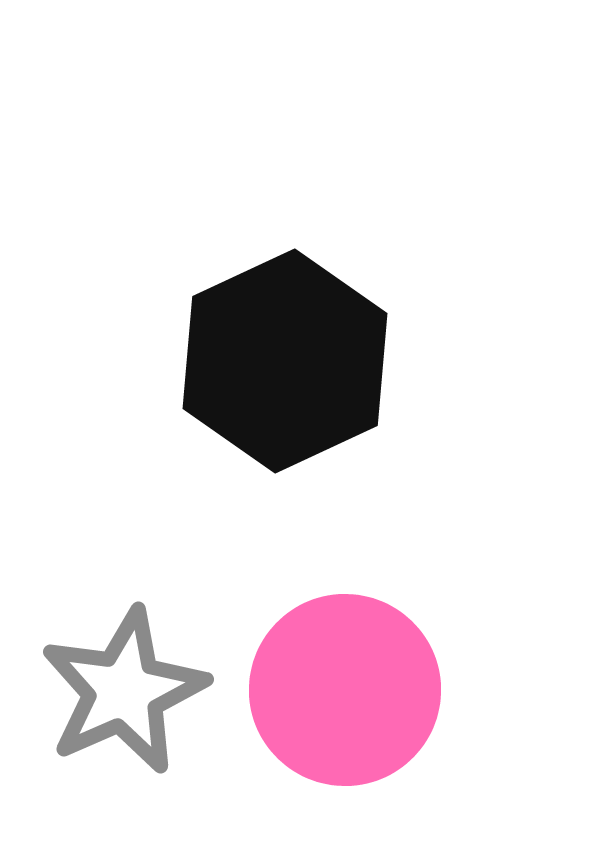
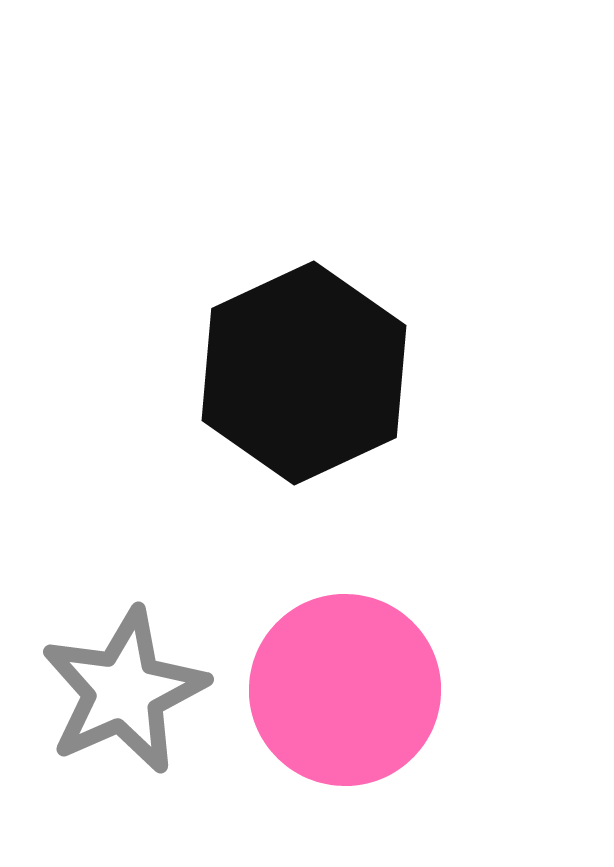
black hexagon: moved 19 px right, 12 px down
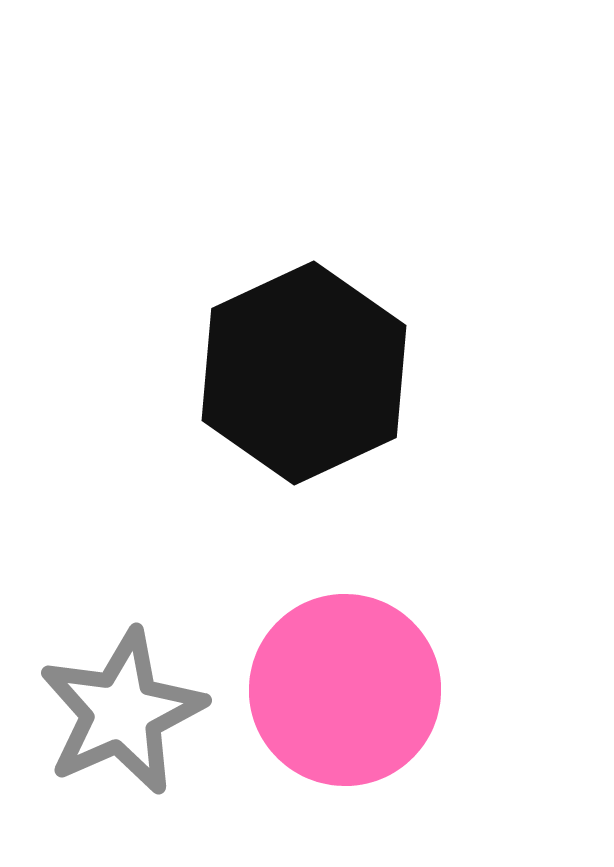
gray star: moved 2 px left, 21 px down
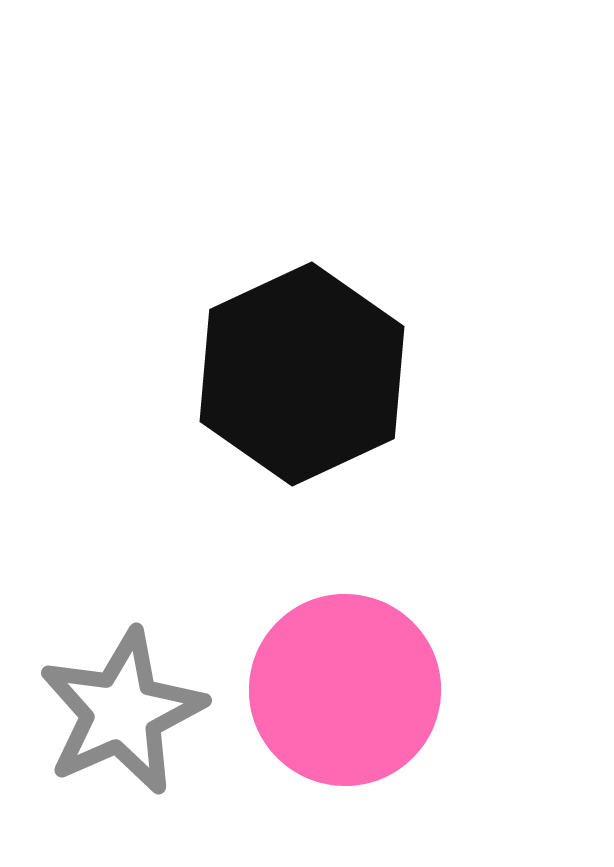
black hexagon: moved 2 px left, 1 px down
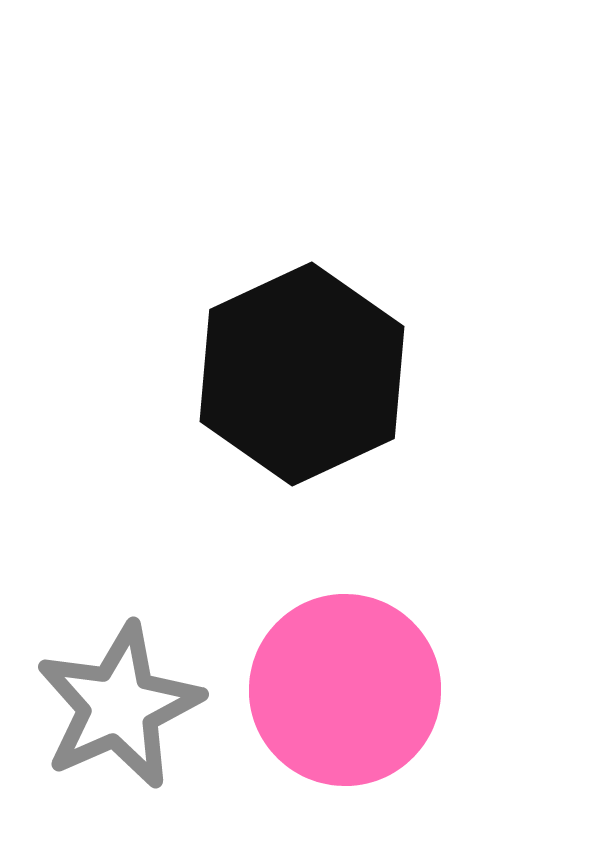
gray star: moved 3 px left, 6 px up
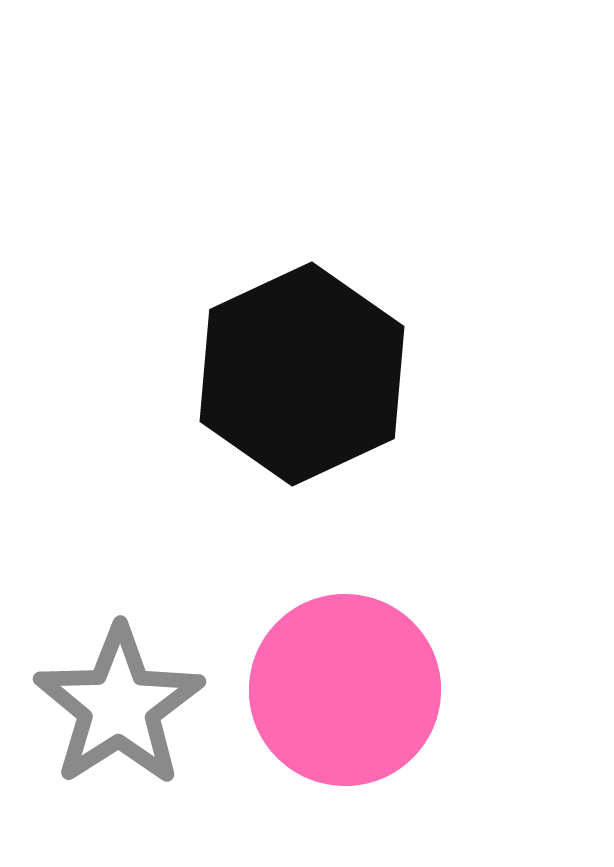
gray star: rotated 9 degrees counterclockwise
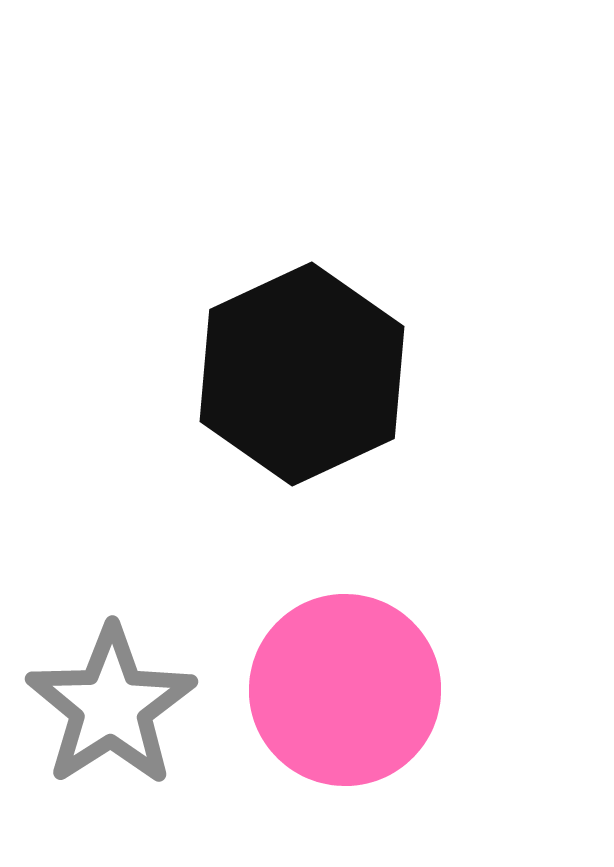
gray star: moved 8 px left
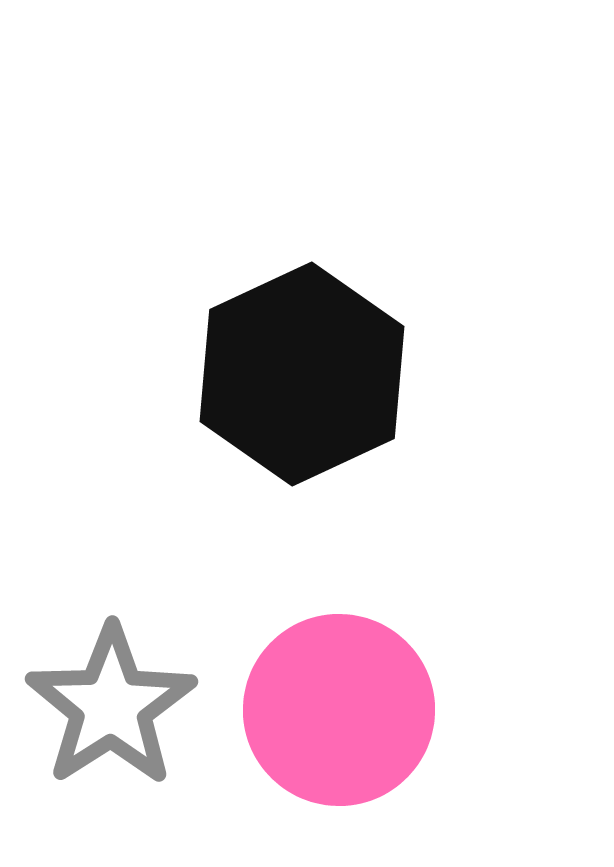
pink circle: moved 6 px left, 20 px down
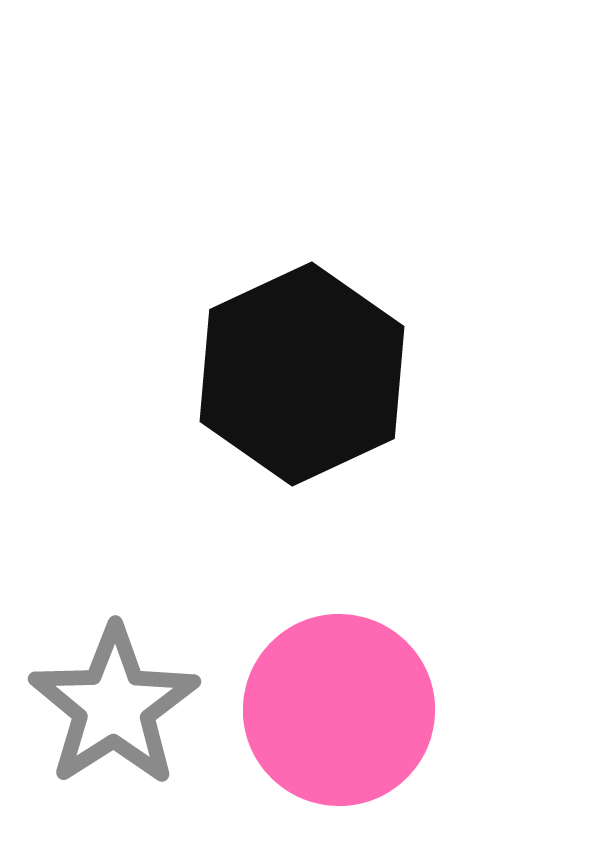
gray star: moved 3 px right
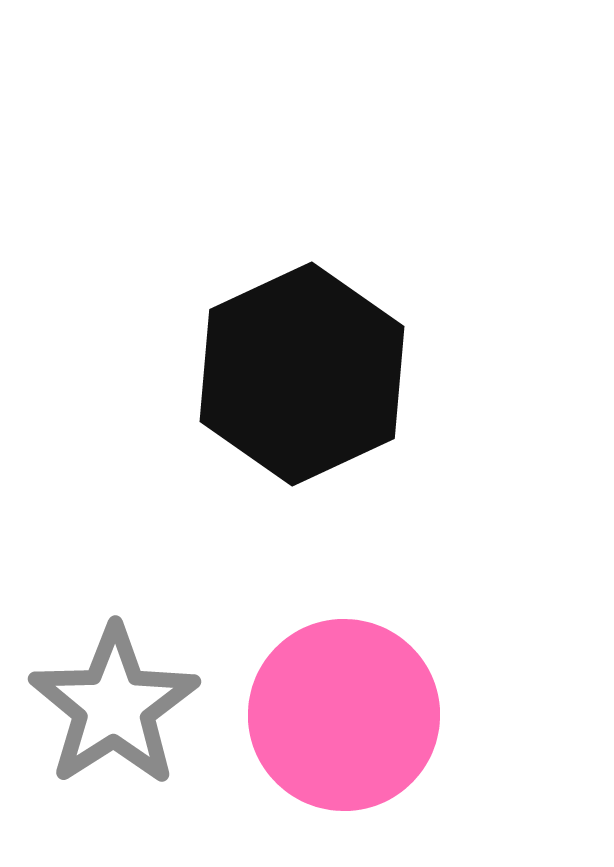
pink circle: moved 5 px right, 5 px down
